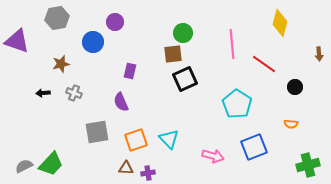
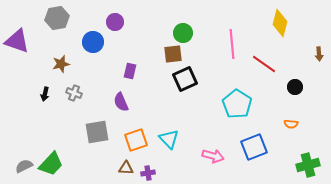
black arrow: moved 2 px right, 1 px down; rotated 72 degrees counterclockwise
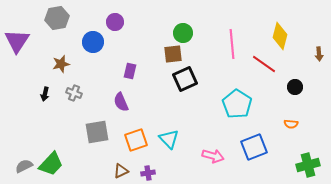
yellow diamond: moved 13 px down
purple triangle: rotated 44 degrees clockwise
brown triangle: moved 5 px left, 3 px down; rotated 28 degrees counterclockwise
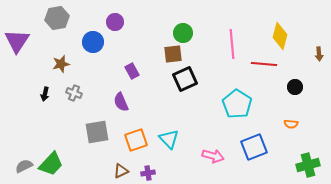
red line: rotated 30 degrees counterclockwise
purple rectangle: moved 2 px right; rotated 42 degrees counterclockwise
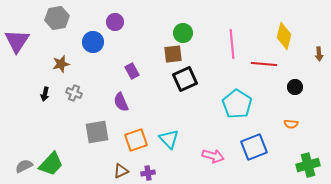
yellow diamond: moved 4 px right
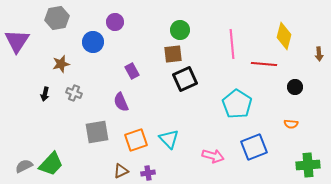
green circle: moved 3 px left, 3 px up
green cross: rotated 10 degrees clockwise
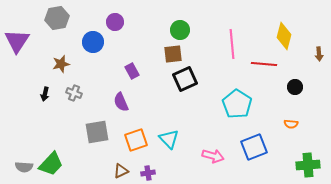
gray semicircle: moved 1 px down; rotated 150 degrees counterclockwise
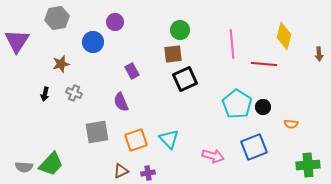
black circle: moved 32 px left, 20 px down
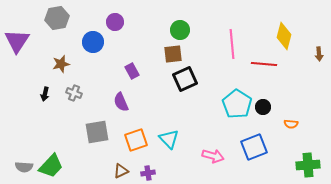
green trapezoid: moved 2 px down
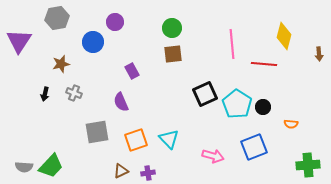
green circle: moved 8 px left, 2 px up
purple triangle: moved 2 px right
black square: moved 20 px right, 15 px down
